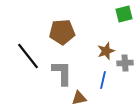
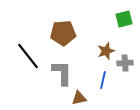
green square: moved 5 px down
brown pentagon: moved 1 px right, 1 px down
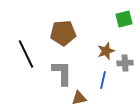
black line: moved 2 px left, 2 px up; rotated 12 degrees clockwise
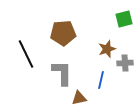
brown star: moved 1 px right, 2 px up
blue line: moved 2 px left
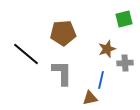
black line: rotated 24 degrees counterclockwise
brown triangle: moved 11 px right
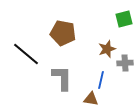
brown pentagon: rotated 15 degrees clockwise
gray L-shape: moved 5 px down
brown triangle: moved 1 px right, 1 px down; rotated 21 degrees clockwise
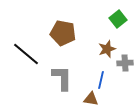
green square: moved 6 px left; rotated 24 degrees counterclockwise
